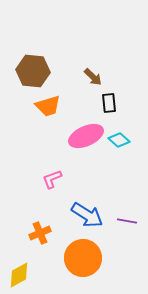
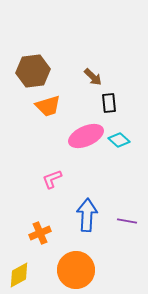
brown hexagon: rotated 12 degrees counterclockwise
blue arrow: rotated 120 degrees counterclockwise
orange circle: moved 7 px left, 12 px down
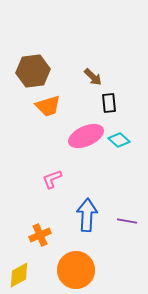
orange cross: moved 2 px down
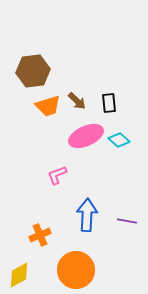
brown arrow: moved 16 px left, 24 px down
pink L-shape: moved 5 px right, 4 px up
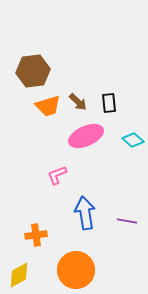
brown arrow: moved 1 px right, 1 px down
cyan diamond: moved 14 px right
blue arrow: moved 2 px left, 2 px up; rotated 12 degrees counterclockwise
orange cross: moved 4 px left; rotated 15 degrees clockwise
